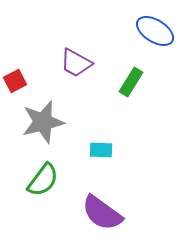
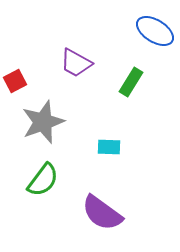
gray star: rotated 6 degrees counterclockwise
cyan rectangle: moved 8 px right, 3 px up
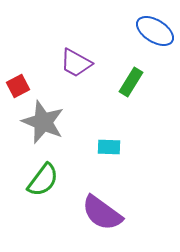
red square: moved 3 px right, 5 px down
gray star: rotated 30 degrees counterclockwise
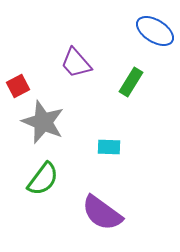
purple trapezoid: rotated 20 degrees clockwise
green semicircle: moved 1 px up
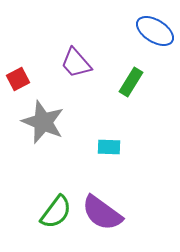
red square: moved 7 px up
green semicircle: moved 13 px right, 33 px down
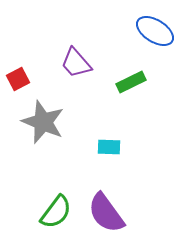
green rectangle: rotated 32 degrees clockwise
purple semicircle: moved 4 px right; rotated 18 degrees clockwise
